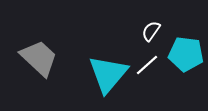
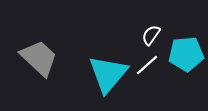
white semicircle: moved 4 px down
cyan pentagon: rotated 12 degrees counterclockwise
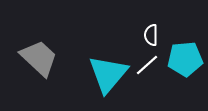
white semicircle: rotated 35 degrees counterclockwise
cyan pentagon: moved 1 px left, 5 px down
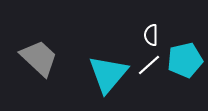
cyan pentagon: moved 1 px down; rotated 8 degrees counterclockwise
white line: moved 2 px right
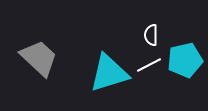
white line: rotated 15 degrees clockwise
cyan triangle: moved 1 px right, 1 px up; rotated 33 degrees clockwise
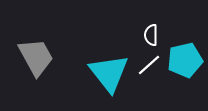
gray trapezoid: moved 3 px left, 1 px up; rotated 18 degrees clockwise
white line: rotated 15 degrees counterclockwise
cyan triangle: rotated 51 degrees counterclockwise
